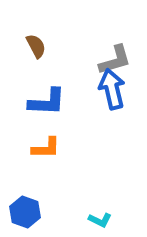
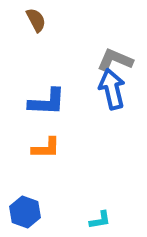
brown semicircle: moved 26 px up
gray L-shape: rotated 141 degrees counterclockwise
cyan L-shape: rotated 35 degrees counterclockwise
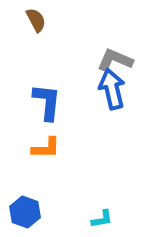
blue L-shape: rotated 87 degrees counterclockwise
cyan L-shape: moved 2 px right, 1 px up
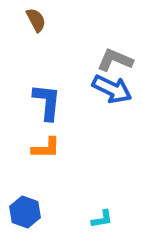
blue arrow: rotated 129 degrees clockwise
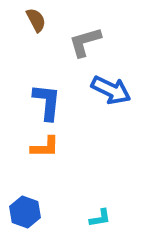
gray L-shape: moved 30 px left, 18 px up; rotated 39 degrees counterclockwise
blue arrow: moved 1 px left, 1 px down
orange L-shape: moved 1 px left, 1 px up
cyan L-shape: moved 2 px left, 1 px up
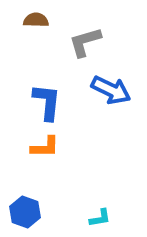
brown semicircle: rotated 60 degrees counterclockwise
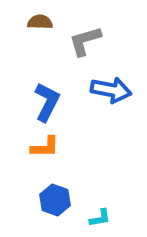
brown semicircle: moved 4 px right, 2 px down
gray L-shape: moved 1 px up
blue arrow: rotated 15 degrees counterclockwise
blue L-shape: rotated 21 degrees clockwise
blue hexagon: moved 30 px right, 12 px up
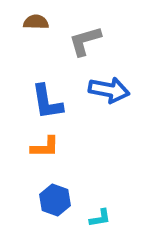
brown semicircle: moved 4 px left
blue arrow: moved 2 px left
blue L-shape: rotated 144 degrees clockwise
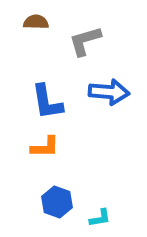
blue arrow: moved 2 px down; rotated 6 degrees counterclockwise
blue hexagon: moved 2 px right, 2 px down
